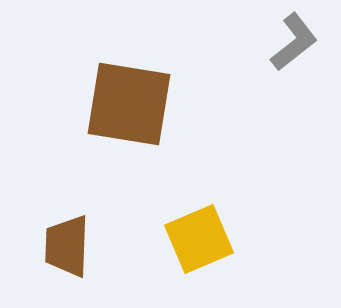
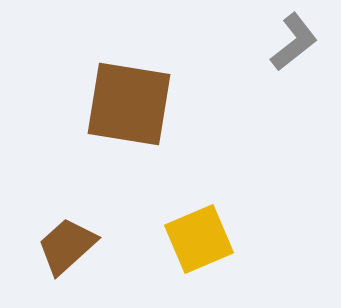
brown trapezoid: rotated 46 degrees clockwise
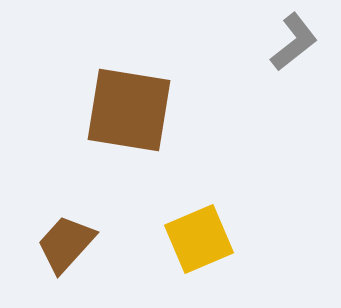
brown square: moved 6 px down
brown trapezoid: moved 1 px left, 2 px up; rotated 6 degrees counterclockwise
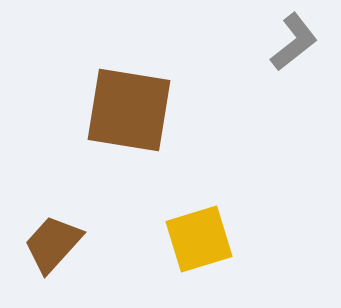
yellow square: rotated 6 degrees clockwise
brown trapezoid: moved 13 px left
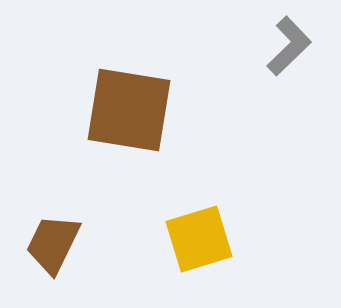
gray L-shape: moved 5 px left, 4 px down; rotated 6 degrees counterclockwise
brown trapezoid: rotated 16 degrees counterclockwise
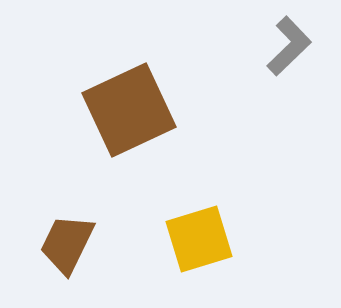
brown square: rotated 34 degrees counterclockwise
brown trapezoid: moved 14 px right
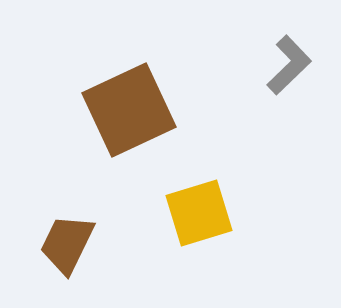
gray L-shape: moved 19 px down
yellow square: moved 26 px up
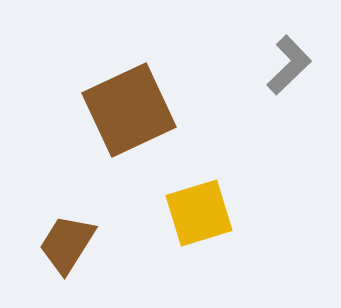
brown trapezoid: rotated 6 degrees clockwise
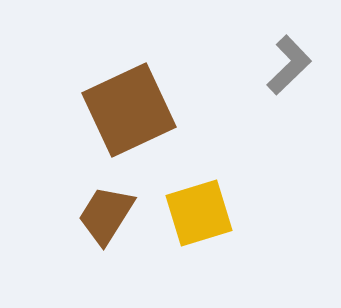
brown trapezoid: moved 39 px right, 29 px up
